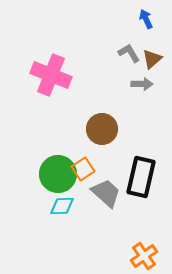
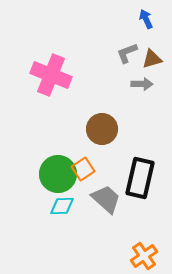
gray L-shape: moved 2 px left; rotated 80 degrees counterclockwise
brown triangle: rotated 25 degrees clockwise
black rectangle: moved 1 px left, 1 px down
gray trapezoid: moved 6 px down
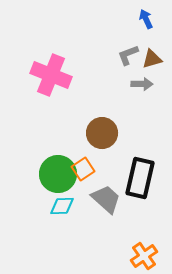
gray L-shape: moved 1 px right, 2 px down
brown circle: moved 4 px down
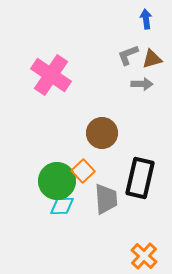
blue arrow: rotated 18 degrees clockwise
pink cross: rotated 12 degrees clockwise
orange square: moved 2 px down; rotated 10 degrees counterclockwise
green circle: moved 1 px left, 7 px down
gray trapezoid: rotated 44 degrees clockwise
orange cross: rotated 12 degrees counterclockwise
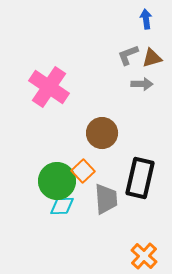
brown triangle: moved 1 px up
pink cross: moved 2 px left, 12 px down
